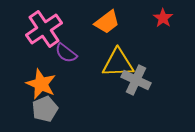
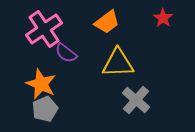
gray cross: moved 20 px down; rotated 16 degrees clockwise
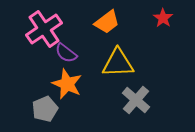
orange star: moved 26 px right
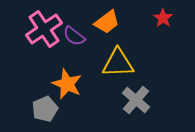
purple semicircle: moved 8 px right, 17 px up
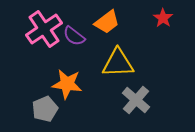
orange star: rotated 16 degrees counterclockwise
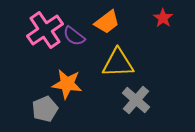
pink cross: moved 1 px right, 1 px down
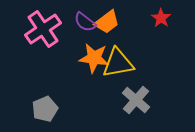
red star: moved 2 px left
pink cross: moved 2 px left, 1 px up
purple semicircle: moved 11 px right, 14 px up
yellow triangle: rotated 8 degrees counterclockwise
orange star: moved 27 px right, 26 px up
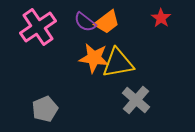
pink cross: moved 5 px left, 2 px up
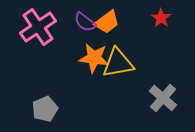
gray cross: moved 27 px right, 2 px up
